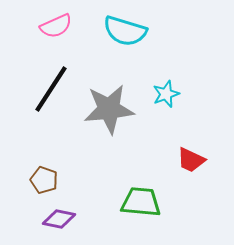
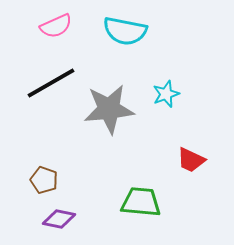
cyan semicircle: rotated 6 degrees counterclockwise
black line: moved 6 px up; rotated 27 degrees clockwise
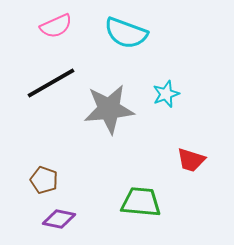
cyan semicircle: moved 1 px right, 2 px down; rotated 9 degrees clockwise
red trapezoid: rotated 8 degrees counterclockwise
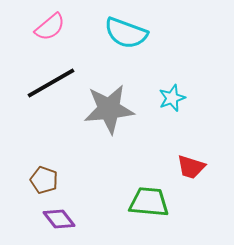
pink semicircle: moved 6 px left, 1 px down; rotated 16 degrees counterclockwise
cyan star: moved 6 px right, 4 px down
red trapezoid: moved 7 px down
green trapezoid: moved 8 px right
purple diamond: rotated 40 degrees clockwise
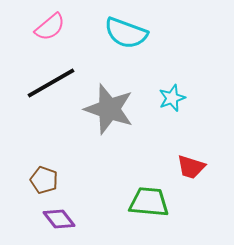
gray star: rotated 24 degrees clockwise
